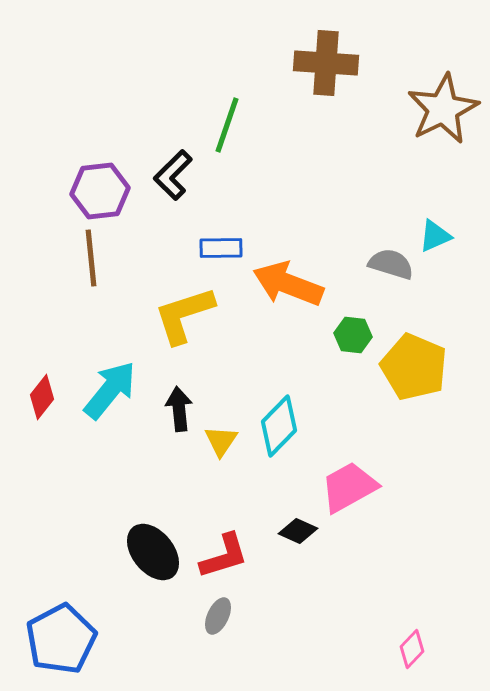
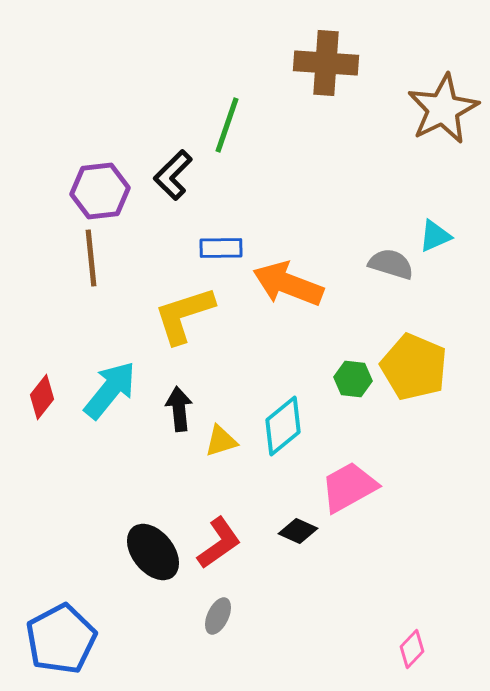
green hexagon: moved 44 px down
cyan diamond: moved 4 px right; rotated 6 degrees clockwise
yellow triangle: rotated 39 degrees clockwise
red L-shape: moved 5 px left, 13 px up; rotated 18 degrees counterclockwise
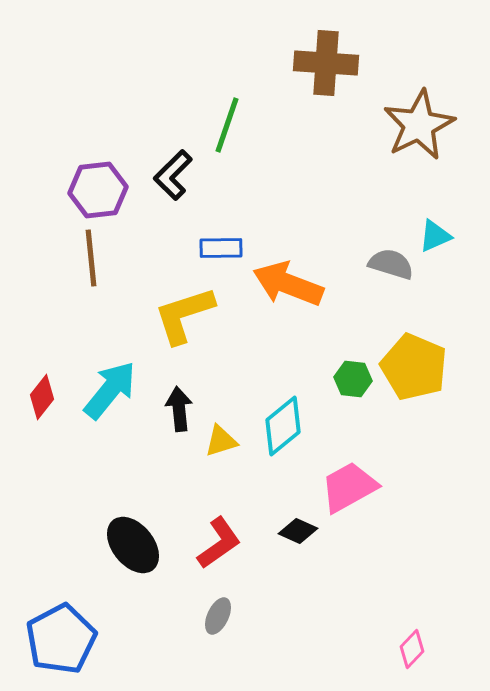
brown star: moved 24 px left, 16 px down
purple hexagon: moved 2 px left, 1 px up
black ellipse: moved 20 px left, 7 px up
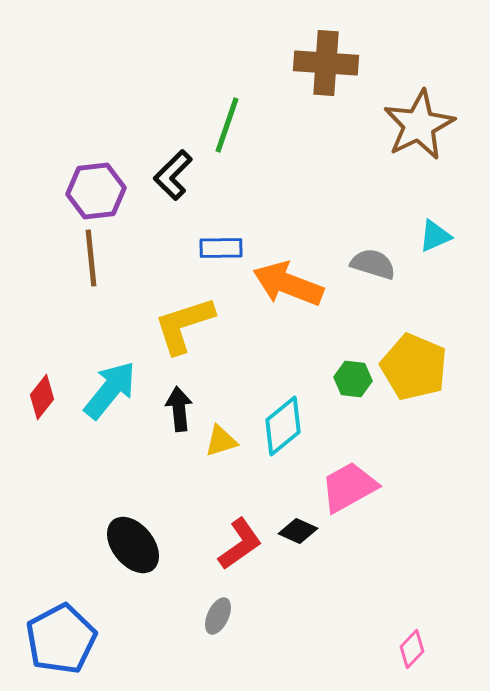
purple hexagon: moved 2 px left, 1 px down
gray semicircle: moved 18 px left
yellow L-shape: moved 10 px down
red L-shape: moved 21 px right, 1 px down
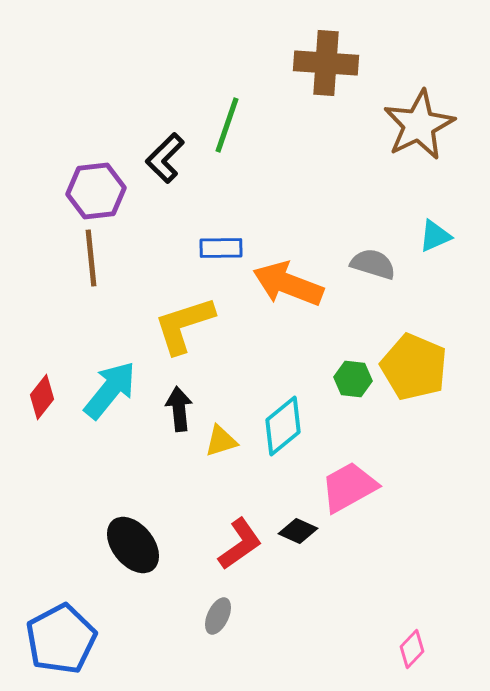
black L-shape: moved 8 px left, 17 px up
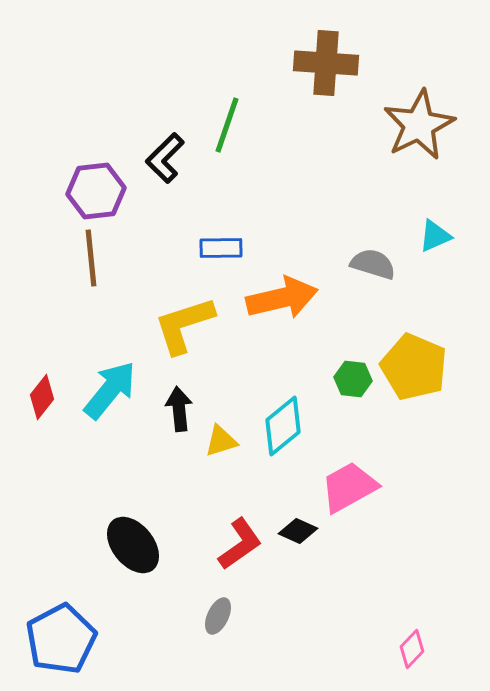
orange arrow: moved 6 px left, 14 px down; rotated 146 degrees clockwise
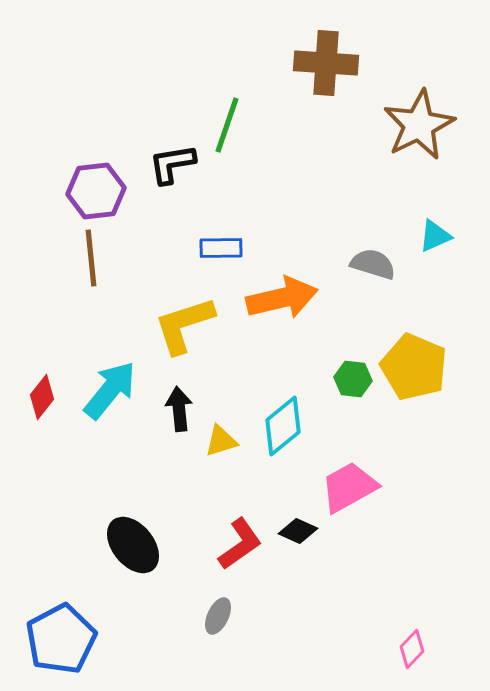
black L-shape: moved 7 px right, 6 px down; rotated 36 degrees clockwise
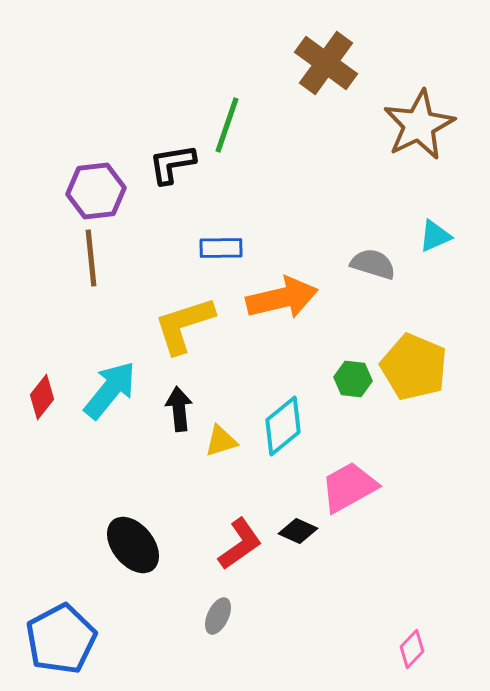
brown cross: rotated 32 degrees clockwise
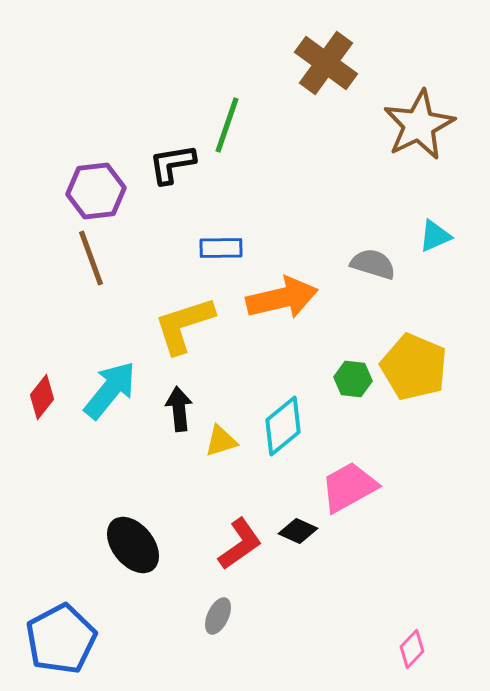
brown line: rotated 14 degrees counterclockwise
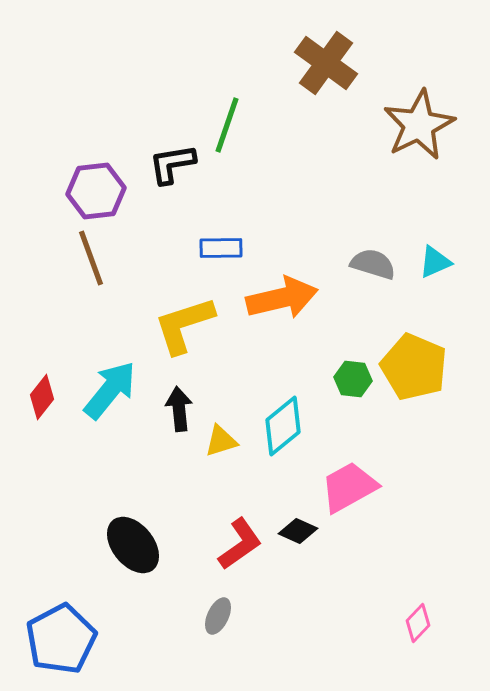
cyan triangle: moved 26 px down
pink diamond: moved 6 px right, 26 px up
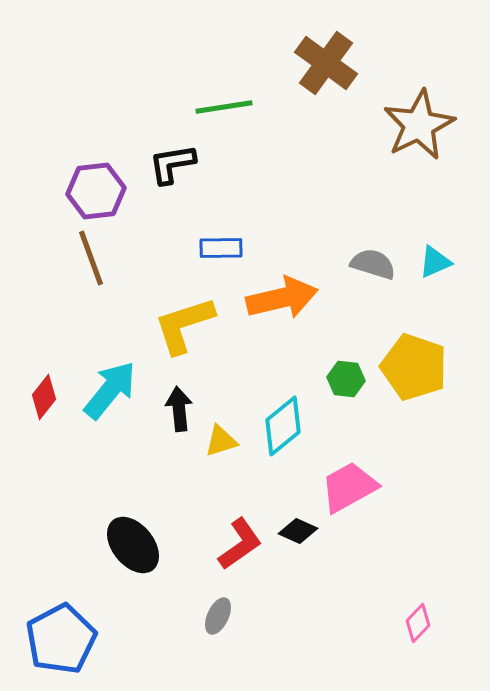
green line: moved 3 px left, 18 px up; rotated 62 degrees clockwise
yellow pentagon: rotated 4 degrees counterclockwise
green hexagon: moved 7 px left
red diamond: moved 2 px right
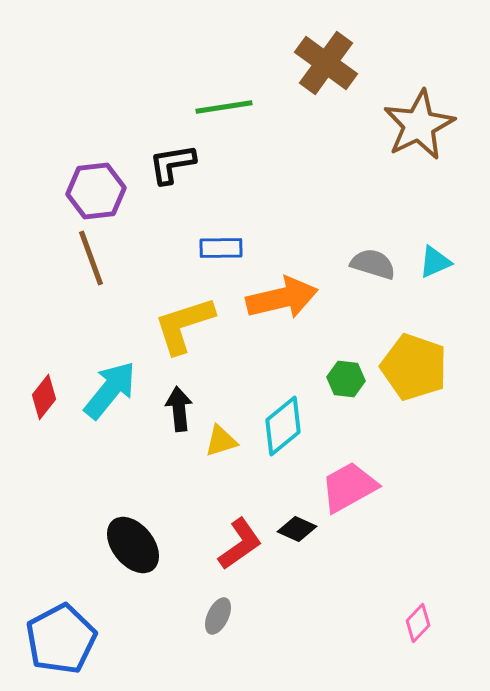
black diamond: moved 1 px left, 2 px up
